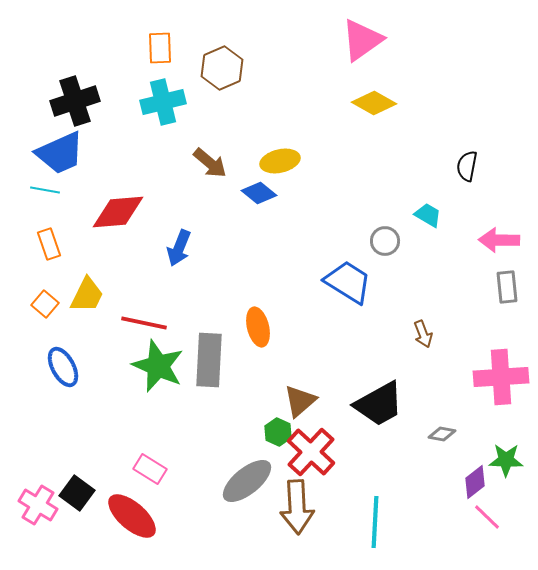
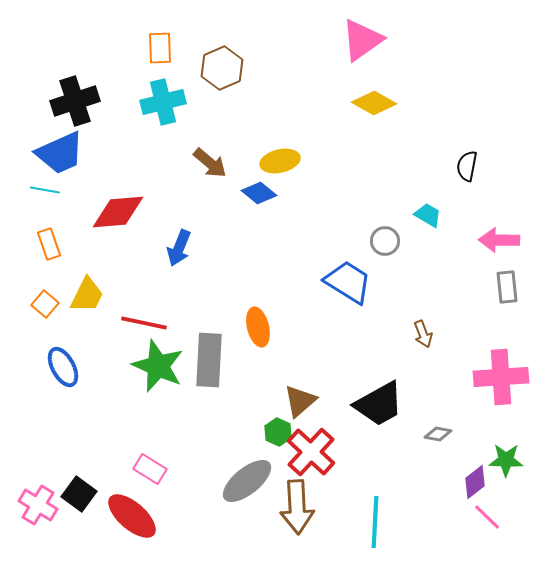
gray diamond at (442, 434): moved 4 px left
black square at (77, 493): moved 2 px right, 1 px down
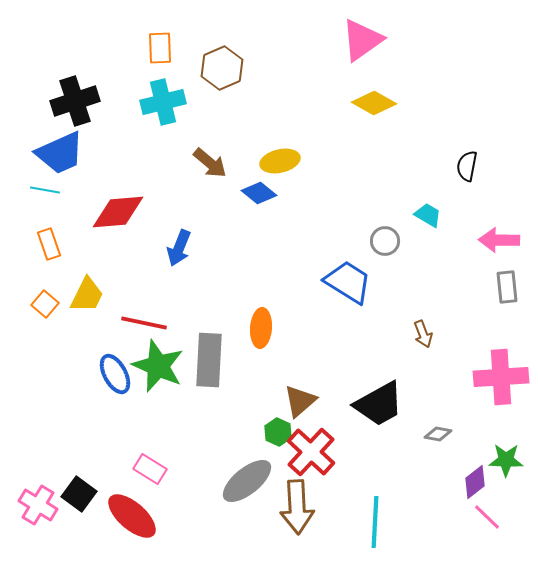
orange ellipse at (258, 327): moved 3 px right, 1 px down; rotated 18 degrees clockwise
blue ellipse at (63, 367): moved 52 px right, 7 px down
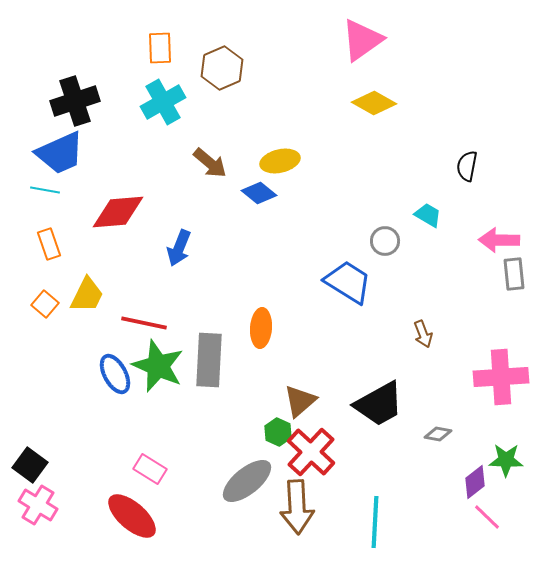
cyan cross at (163, 102): rotated 15 degrees counterclockwise
gray rectangle at (507, 287): moved 7 px right, 13 px up
black square at (79, 494): moved 49 px left, 29 px up
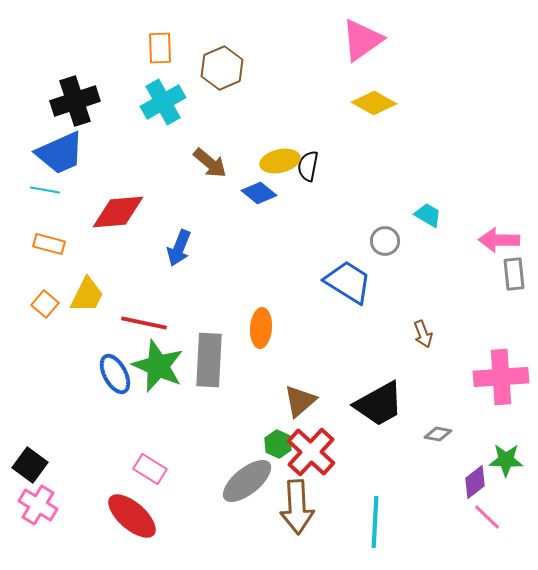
black semicircle at (467, 166): moved 159 px left
orange rectangle at (49, 244): rotated 56 degrees counterclockwise
green hexagon at (278, 432): moved 12 px down
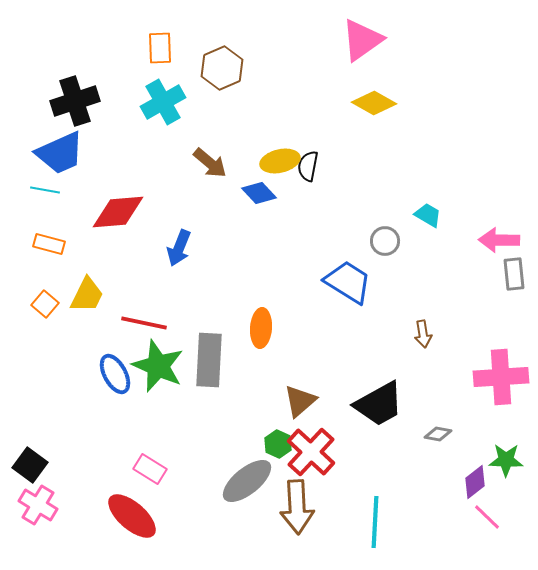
blue diamond at (259, 193): rotated 8 degrees clockwise
brown arrow at (423, 334): rotated 12 degrees clockwise
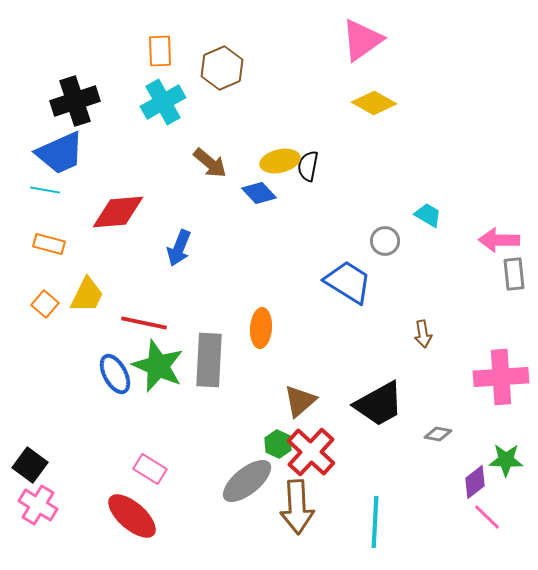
orange rectangle at (160, 48): moved 3 px down
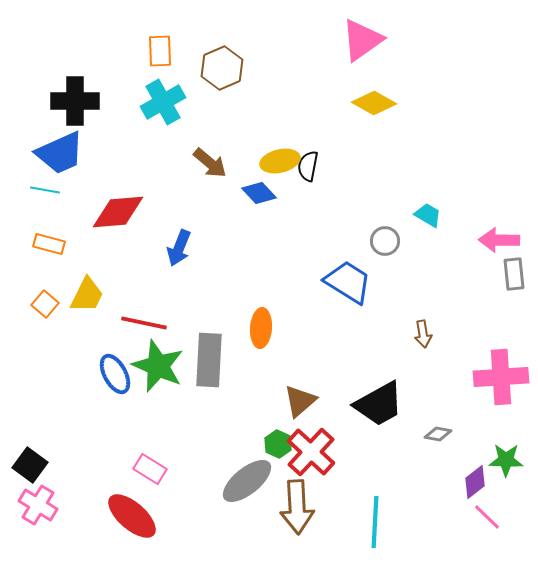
black cross at (75, 101): rotated 18 degrees clockwise
